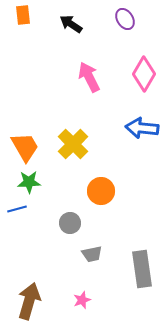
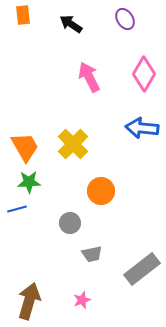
gray rectangle: rotated 60 degrees clockwise
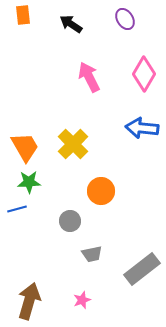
gray circle: moved 2 px up
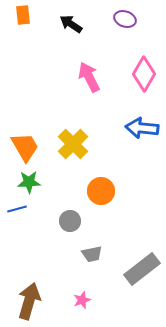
purple ellipse: rotated 40 degrees counterclockwise
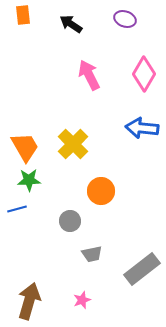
pink arrow: moved 2 px up
green star: moved 2 px up
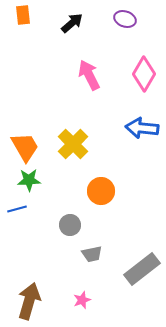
black arrow: moved 1 px right, 1 px up; rotated 105 degrees clockwise
gray circle: moved 4 px down
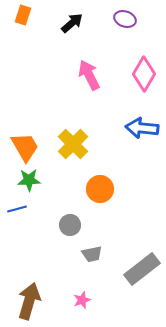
orange rectangle: rotated 24 degrees clockwise
orange circle: moved 1 px left, 2 px up
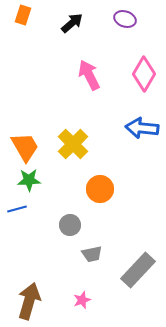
gray rectangle: moved 4 px left, 1 px down; rotated 9 degrees counterclockwise
